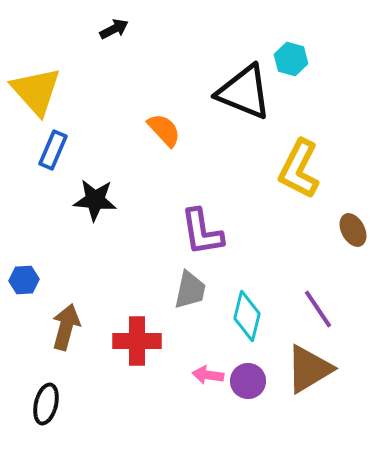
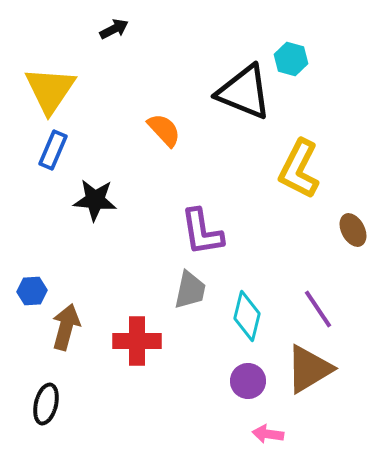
yellow triangle: moved 14 px right, 1 px up; rotated 16 degrees clockwise
blue hexagon: moved 8 px right, 11 px down
pink arrow: moved 60 px right, 59 px down
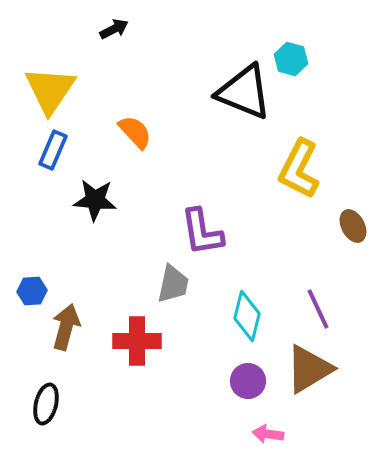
orange semicircle: moved 29 px left, 2 px down
brown ellipse: moved 4 px up
gray trapezoid: moved 17 px left, 6 px up
purple line: rotated 9 degrees clockwise
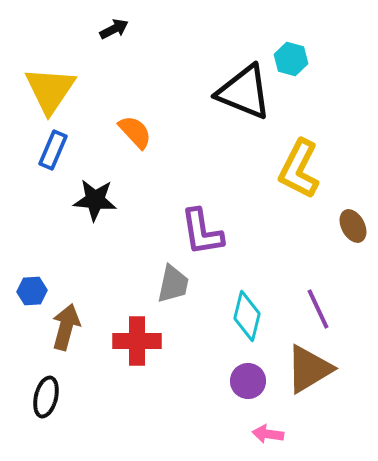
black ellipse: moved 7 px up
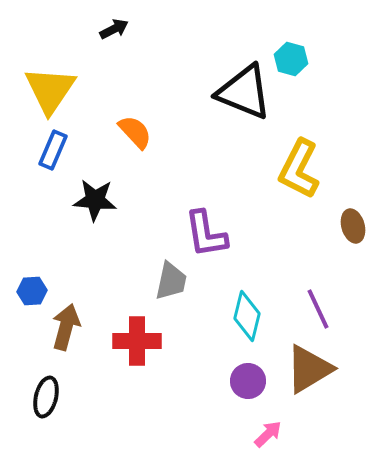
brown ellipse: rotated 12 degrees clockwise
purple L-shape: moved 4 px right, 2 px down
gray trapezoid: moved 2 px left, 3 px up
pink arrow: rotated 128 degrees clockwise
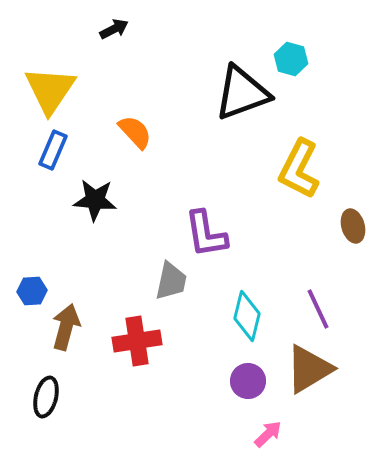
black triangle: moved 2 px left, 1 px down; rotated 42 degrees counterclockwise
red cross: rotated 9 degrees counterclockwise
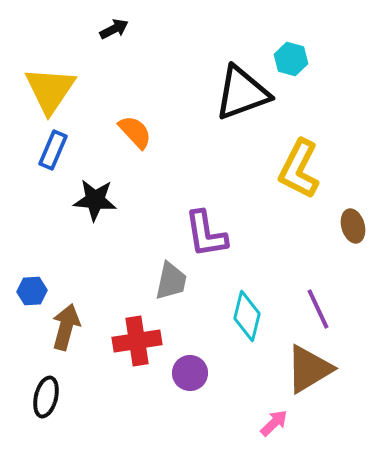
purple circle: moved 58 px left, 8 px up
pink arrow: moved 6 px right, 11 px up
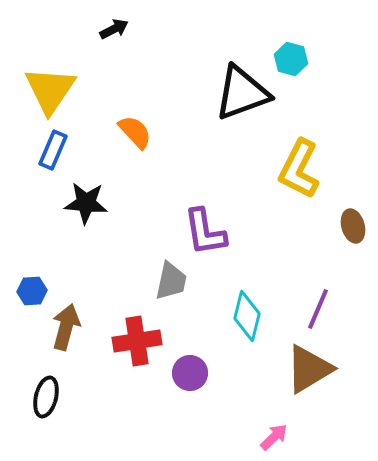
black star: moved 9 px left, 3 px down
purple L-shape: moved 1 px left, 2 px up
purple line: rotated 48 degrees clockwise
pink arrow: moved 14 px down
